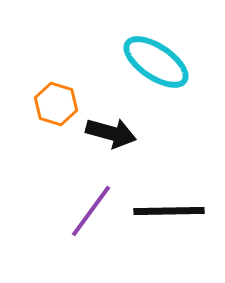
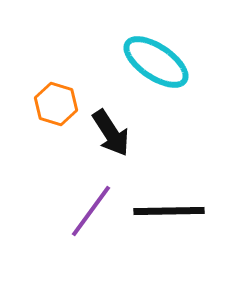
black arrow: rotated 42 degrees clockwise
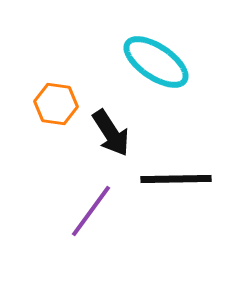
orange hexagon: rotated 9 degrees counterclockwise
black line: moved 7 px right, 32 px up
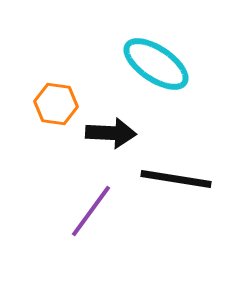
cyan ellipse: moved 2 px down
black arrow: rotated 54 degrees counterclockwise
black line: rotated 10 degrees clockwise
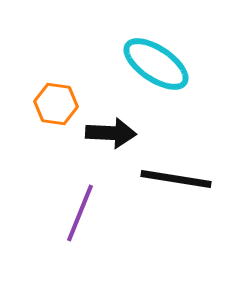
purple line: moved 11 px left, 2 px down; rotated 14 degrees counterclockwise
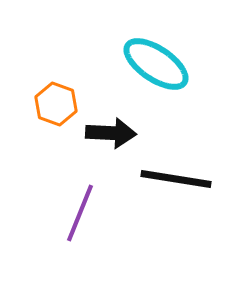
orange hexagon: rotated 12 degrees clockwise
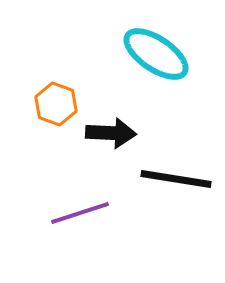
cyan ellipse: moved 10 px up
purple line: rotated 50 degrees clockwise
